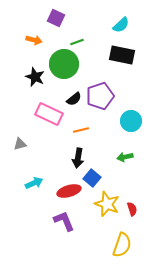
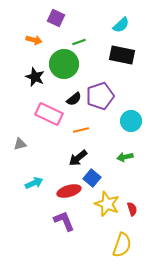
green line: moved 2 px right
black arrow: rotated 42 degrees clockwise
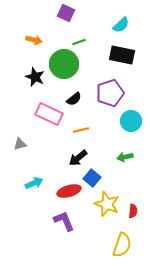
purple square: moved 10 px right, 5 px up
purple pentagon: moved 10 px right, 3 px up
red semicircle: moved 1 px right, 2 px down; rotated 24 degrees clockwise
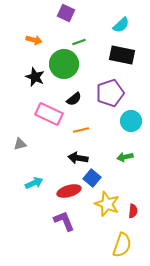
black arrow: rotated 48 degrees clockwise
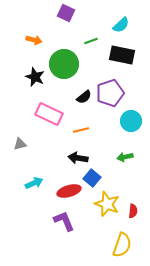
green line: moved 12 px right, 1 px up
black semicircle: moved 10 px right, 2 px up
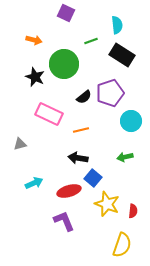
cyan semicircle: moved 4 px left; rotated 54 degrees counterclockwise
black rectangle: rotated 20 degrees clockwise
blue square: moved 1 px right
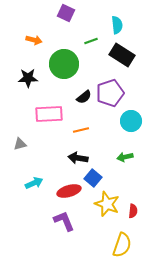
black star: moved 7 px left, 1 px down; rotated 24 degrees counterclockwise
pink rectangle: rotated 28 degrees counterclockwise
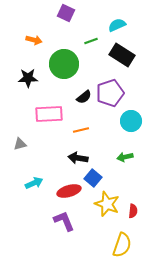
cyan semicircle: rotated 108 degrees counterclockwise
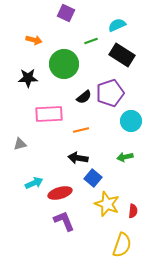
red ellipse: moved 9 px left, 2 px down
